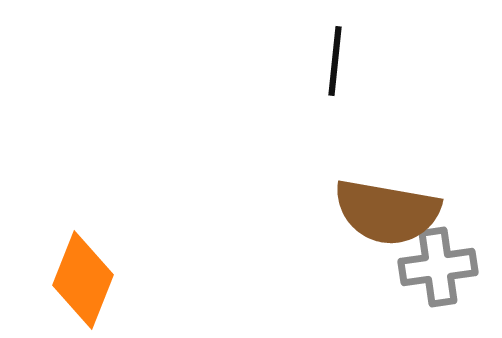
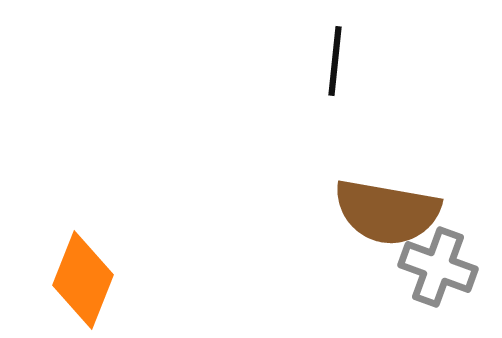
gray cross: rotated 28 degrees clockwise
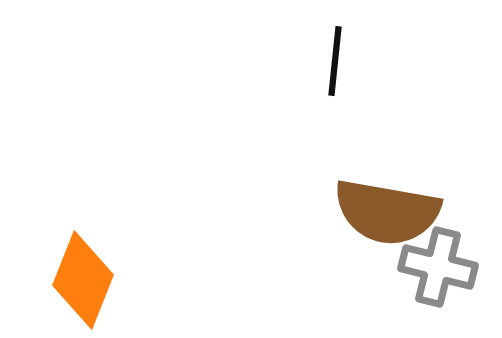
gray cross: rotated 6 degrees counterclockwise
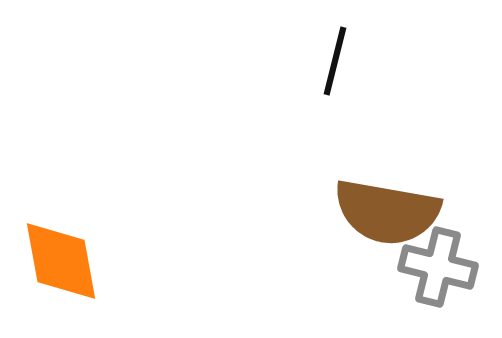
black line: rotated 8 degrees clockwise
orange diamond: moved 22 px left, 19 px up; rotated 32 degrees counterclockwise
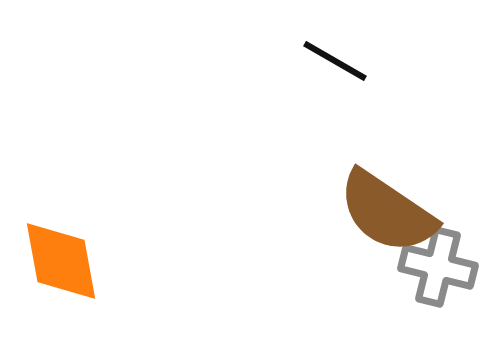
black line: rotated 74 degrees counterclockwise
brown semicircle: rotated 24 degrees clockwise
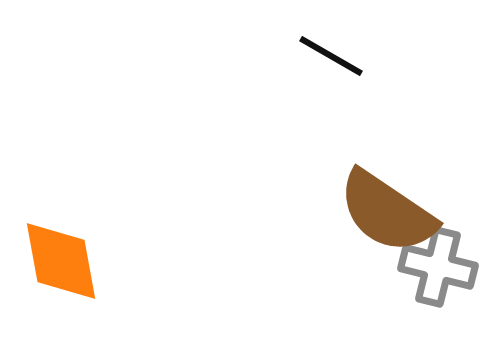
black line: moved 4 px left, 5 px up
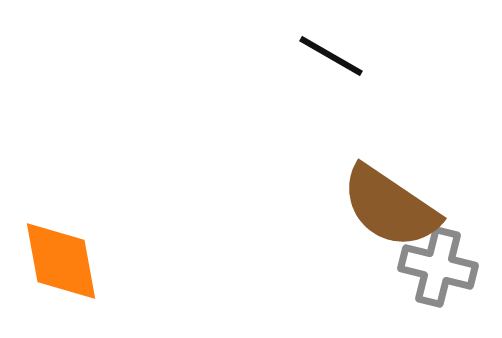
brown semicircle: moved 3 px right, 5 px up
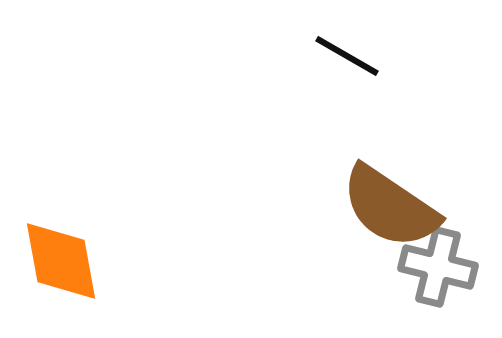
black line: moved 16 px right
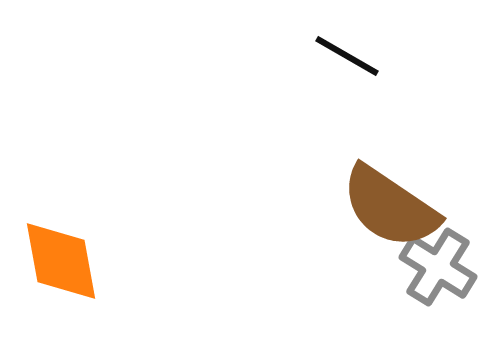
gray cross: rotated 18 degrees clockwise
